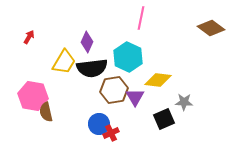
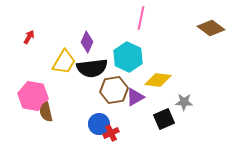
purple triangle: rotated 30 degrees clockwise
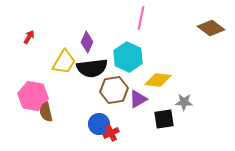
purple triangle: moved 3 px right, 2 px down
black square: rotated 15 degrees clockwise
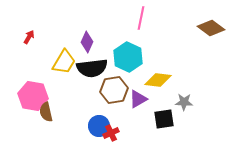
blue circle: moved 2 px down
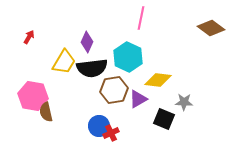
black square: rotated 30 degrees clockwise
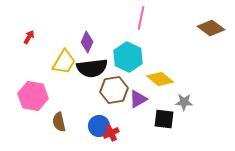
yellow diamond: moved 2 px right, 1 px up; rotated 32 degrees clockwise
brown semicircle: moved 13 px right, 10 px down
black square: rotated 15 degrees counterclockwise
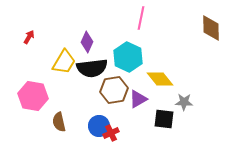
brown diamond: rotated 52 degrees clockwise
yellow diamond: rotated 12 degrees clockwise
